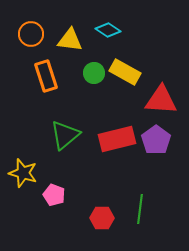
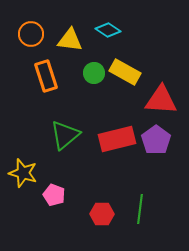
red hexagon: moved 4 px up
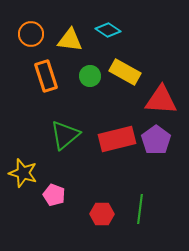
green circle: moved 4 px left, 3 px down
